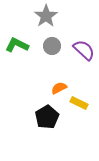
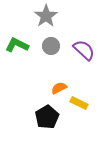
gray circle: moved 1 px left
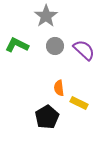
gray circle: moved 4 px right
orange semicircle: rotated 70 degrees counterclockwise
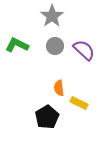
gray star: moved 6 px right
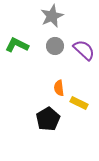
gray star: rotated 10 degrees clockwise
black pentagon: moved 1 px right, 2 px down
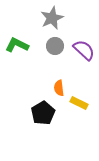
gray star: moved 2 px down
black pentagon: moved 5 px left, 6 px up
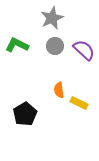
orange semicircle: moved 2 px down
black pentagon: moved 18 px left, 1 px down
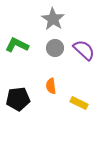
gray star: moved 1 px right, 1 px down; rotated 15 degrees counterclockwise
gray circle: moved 2 px down
orange semicircle: moved 8 px left, 4 px up
black pentagon: moved 7 px left, 15 px up; rotated 25 degrees clockwise
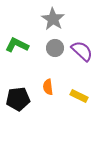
purple semicircle: moved 2 px left, 1 px down
orange semicircle: moved 3 px left, 1 px down
yellow rectangle: moved 7 px up
